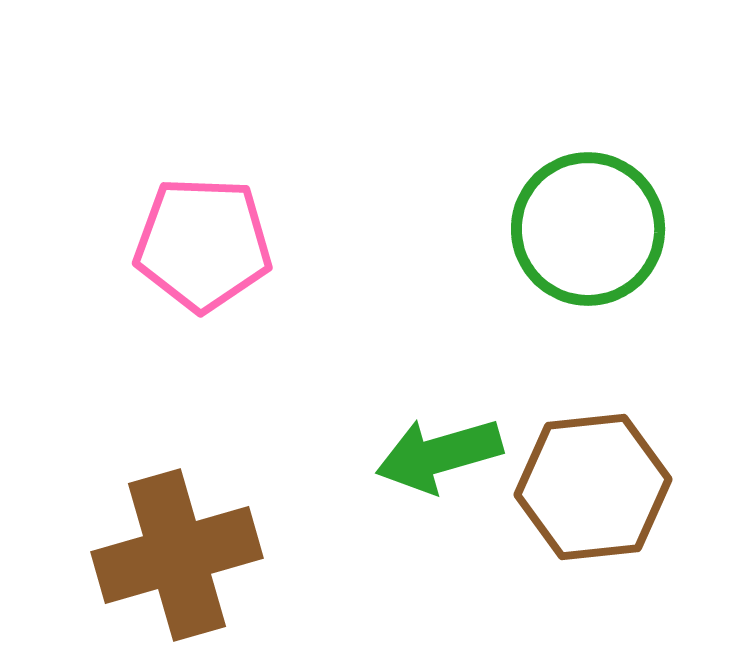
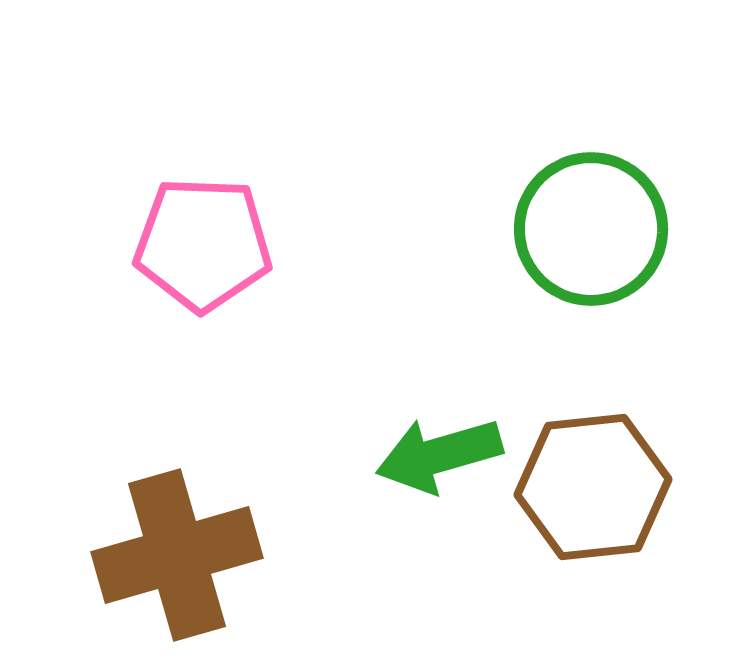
green circle: moved 3 px right
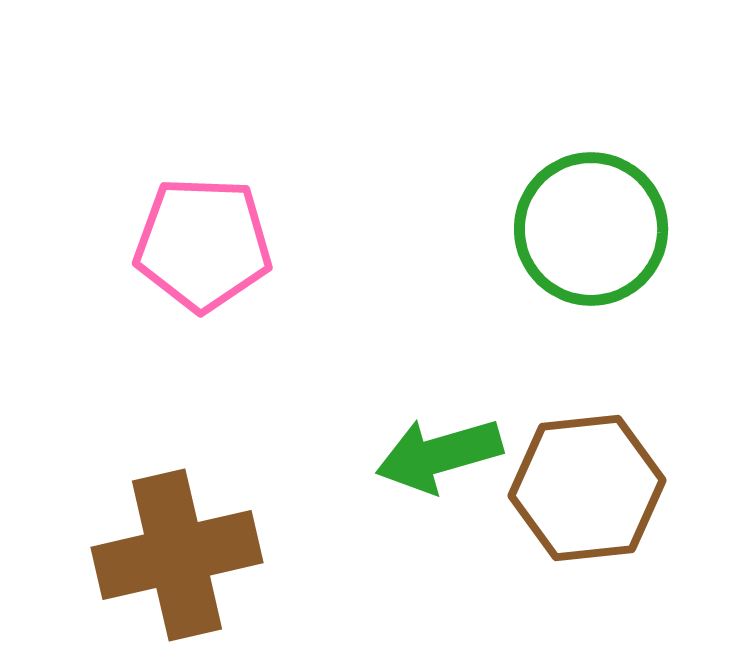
brown hexagon: moved 6 px left, 1 px down
brown cross: rotated 3 degrees clockwise
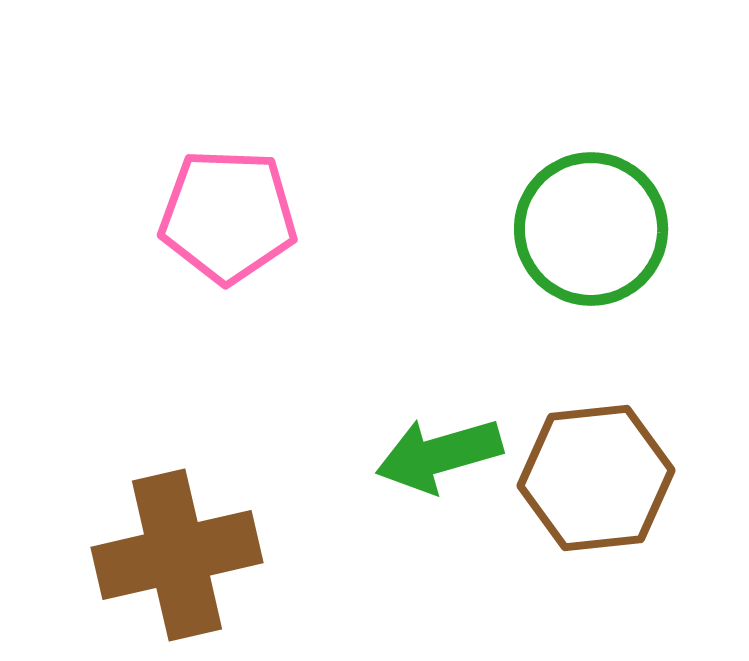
pink pentagon: moved 25 px right, 28 px up
brown hexagon: moved 9 px right, 10 px up
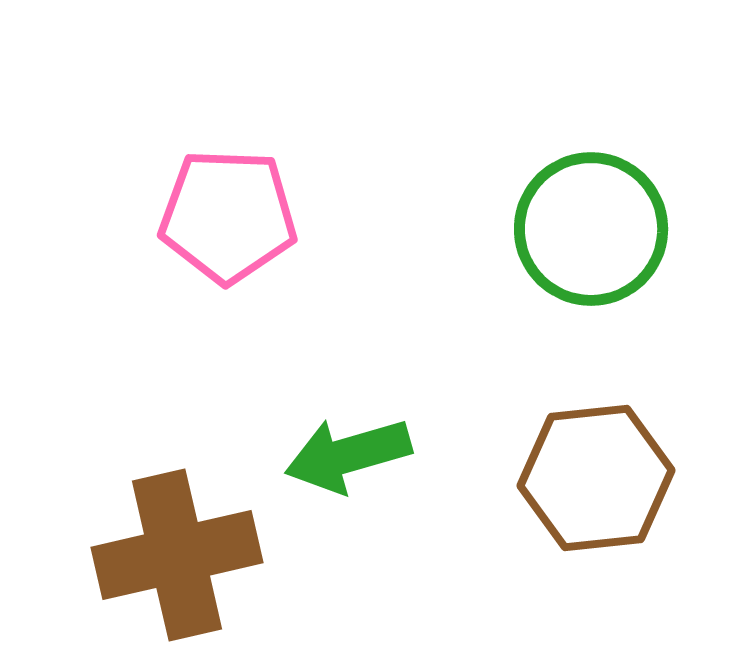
green arrow: moved 91 px left
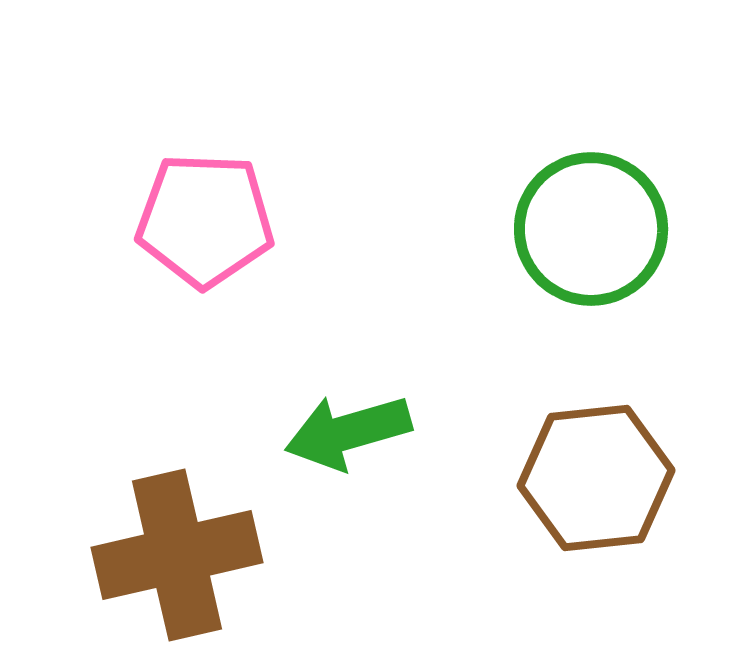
pink pentagon: moved 23 px left, 4 px down
green arrow: moved 23 px up
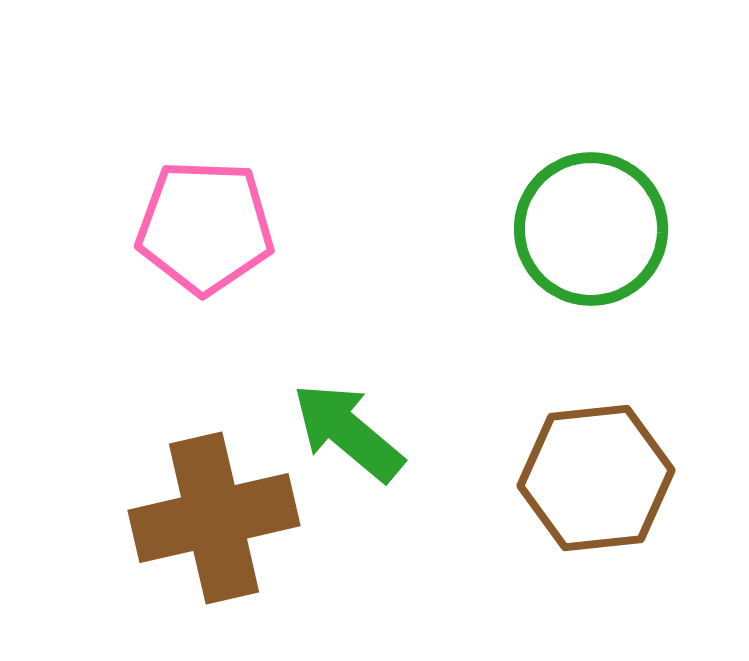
pink pentagon: moved 7 px down
green arrow: rotated 56 degrees clockwise
brown cross: moved 37 px right, 37 px up
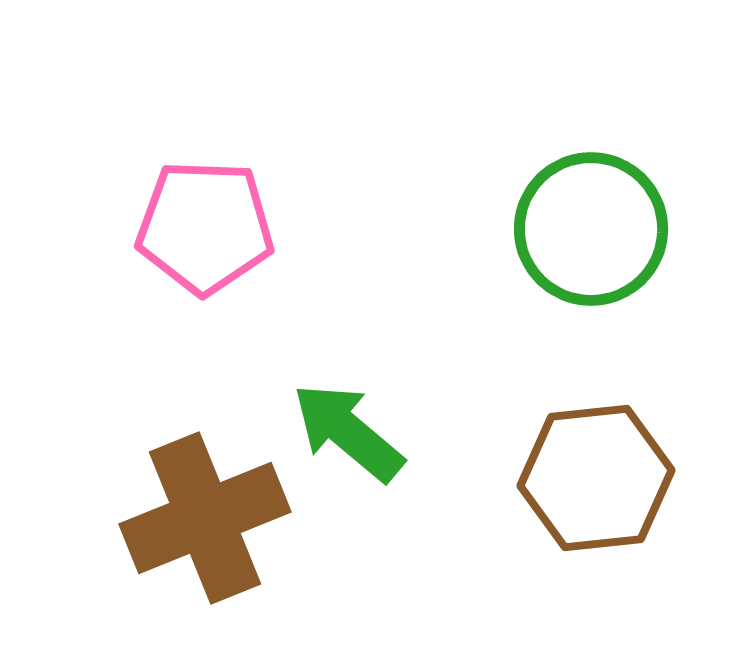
brown cross: moved 9 px left; rotated 9 degrees counterclockwise
